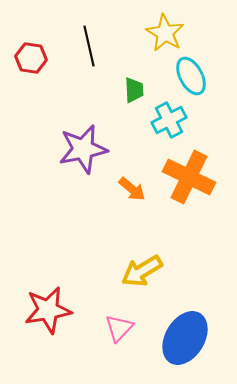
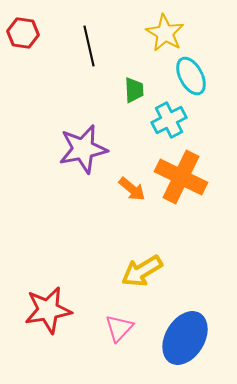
red hexagon: moved 8 px left, 25 px up
orange cross: moved 8 px left
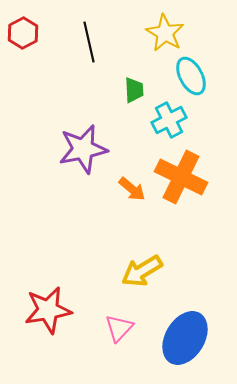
red hexagon: rotated 24 degrees clockwise
black line: moved 4 px up
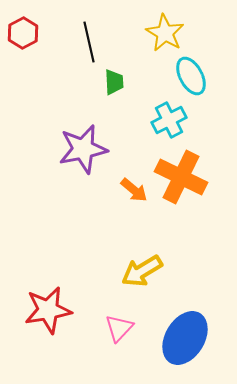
green trapezoid: moved 20 px left, 8 px up
orange arrow: moved 2 px right, 1 px down
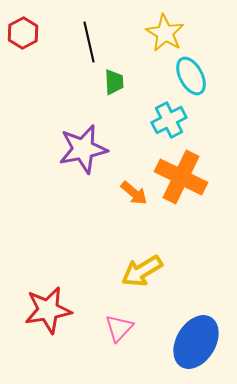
orange arrow: moved 3 px down
blue ellipse: moved 11 px right, 4 px down
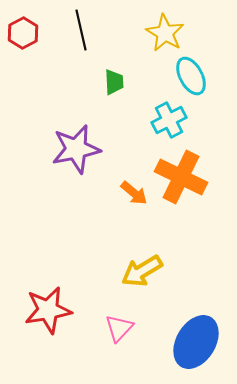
black line: moved 8 px left, 12 px up
purple star: moved 7 px left
